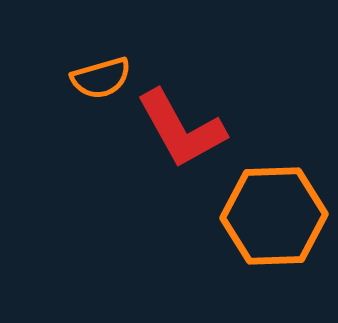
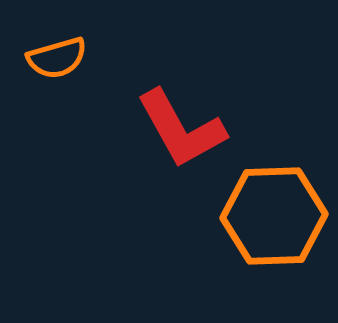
orange semicircle: moved 44 px left, 20 px up
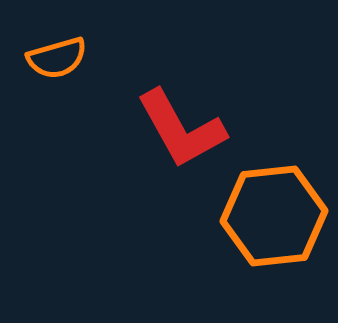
orange hexagon: rotated 4 degrees counterclockwise
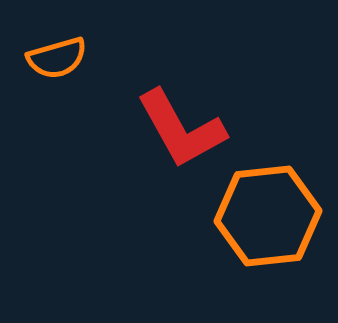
orange hexagon: moved 6 px left
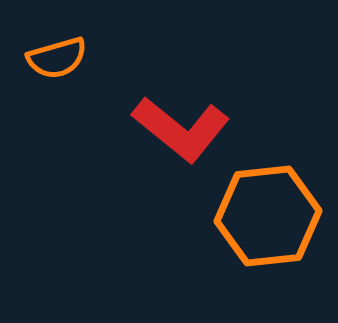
red L-shape: rotated 22 degrees counterclockwise
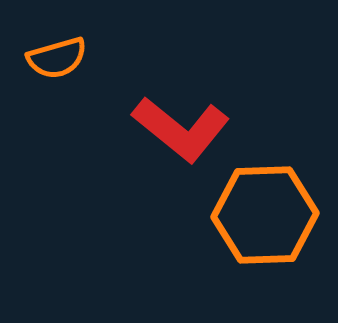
orange hexagon: moved 3 px left, 1 px up; rotated 4 degrees clockwise
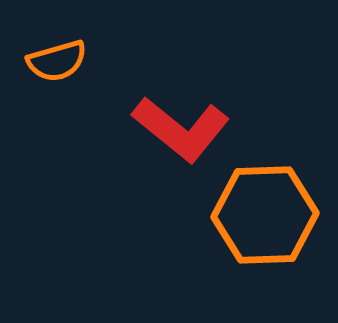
orange semicircle: moved 3 px down
